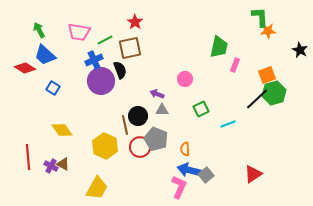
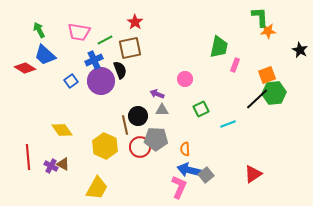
blue square: moved 18 px right, 7 px up; rotated 24 degrees clockwise
green hexagon: rotated 10 degrees clockwise
gray pentagon: rotated 20 degrees counterclockwise
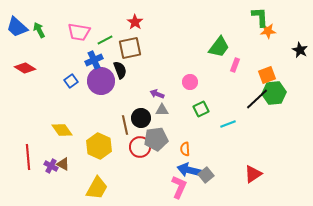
green trapezoid: rotated 25 degrees clockwise
blue trapezoid: moved 28 px left, 28 px up
pink circle: moved 5 px right, 3 px down
black circle: moved 3 px right, 2 px down
gray pentagon: rotated 10 degrees counterclockwise
yellow hexagon: moved 6 px left
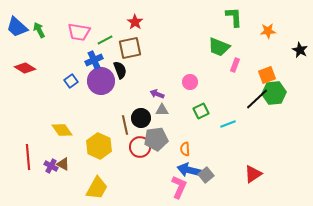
green L-shape: moved 26 px left
green trapezoid: rotated 75 degrees clockwise
green square: moved 2 px down
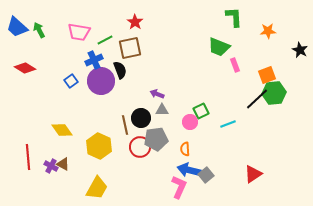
pink rectangle: rotated 40 degrees counterclockwise
pink circle: moved 40 px down
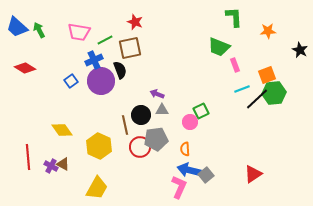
red star: rotated 14 degrees counterclockwise
black circle: moved 3 px up
cyan line: moved 14 px right, 35 px up
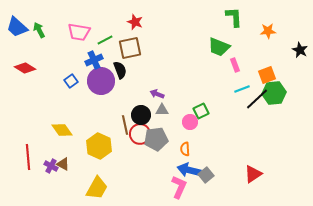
red circle: moved 13 px up
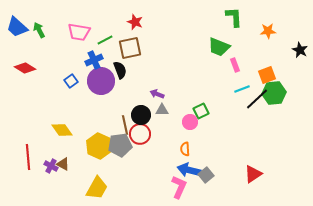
gray pentagon: moved 36 px left, 6 px down
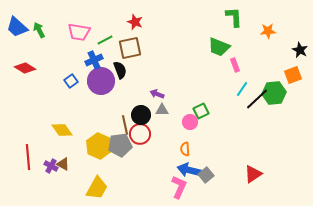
orange square: moved 26 px right
cyan line: rotated 35 degrees counterclockwise
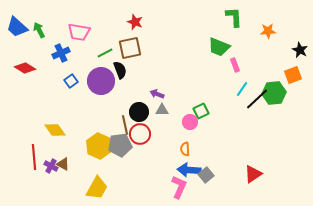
green line: moved 13 px down
blue cross: moved 33 px left, 7 px up
black circle: moved 2 px left, 3 px up
yellow diamond: moved 7 px left
red line: moved 6 px right
blue arrow: rotated 10 degrees counterclockwise
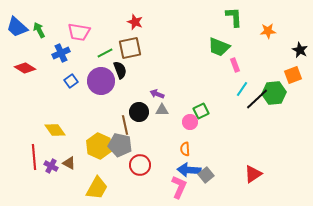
red circle: moved 31 px down
gray pentagon: rotated 20 degrees clockwise
brown triangle: moved 6 px right, 1 px up
